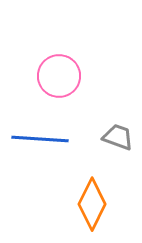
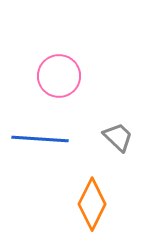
gray trapezoid: rotated 24 degrees clockwise
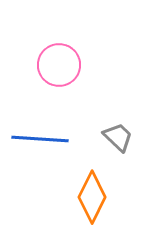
pink circle: moved 11 px up
orange diamond: moved 7 px up
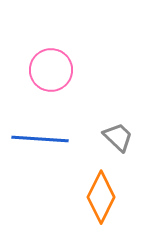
pink circle: moved 8 px left, 5 px down
orange diamond: moved 9 px right
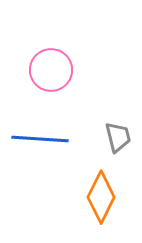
gray trapezoid: rotated 32 degrees clockwise
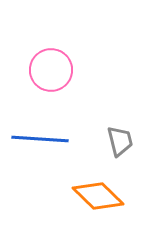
gray trapezoid: moved 2 px right, 4 px down
orange diamond: moved 3 px left, 1 px up; rotated 72 degrees counterclockwise
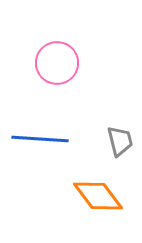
pink circle: moved 6 px right, 7 px up
orange diamond: rotated 9 degrees clockwise
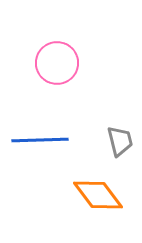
blue line: moved 1 px down; rotated 6 degrees counterclockwise
orange diamond: moved 1 px up
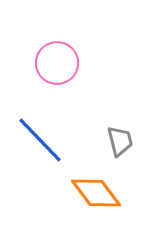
blue line: rotated 48 degrees clockwise
orange diamond: moved 2 px left, 2 px up
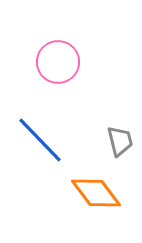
pink circle: moved 1 px right, 1 px up
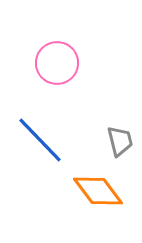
pink circle: moved 1 px left, 1 px down
orange diamond: moved 2 px right, 2 px up
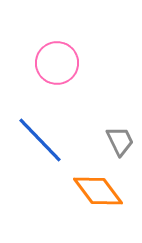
gray trapezoid: rotated 12 degrees counterclockwise
